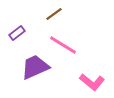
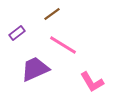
brown line: moved 2 px left
purple trapezoid: moved 2 px down
pink L-shape: rotated 20 degrees clockwise
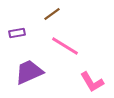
purple rectangle: rotated 28 degrees clockwise
pink line: moved 2 px right, 1 px down
purple trapezoid: moved 6 px left, 3 px down
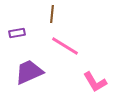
brown line: rotated 48 degrees counterclockwise
pink L-shape: moved 3 px right
